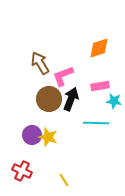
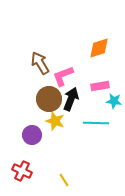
yellow star: moved 7 px right, 16 px up
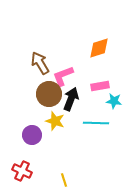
brown circle: moved 5 px up
yellow line: rotated 16 degrees clockwise
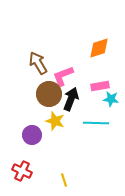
brown arrow: moved 2 px left
cyan star: moved 3 px left, 2 px up
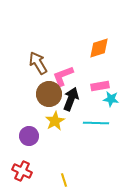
yellow star: rotated 24 degrees clockwise
purple circle: moved 3 px left, 1 px down
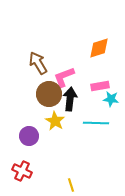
pink L-shape: moved 1 px right, 1 px down
black arrow: moved 1 px left; rotated 15 degrees counterclockwise
yellow star: rotated 12 degrees counterclockwise
yellow line: moved 7 px right, 5 px down
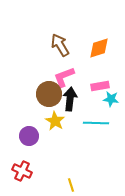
brown arrow: moved 22 px right, 18 px up
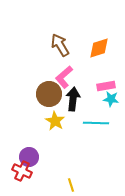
pink L-shape: rotated 20 degrees counterclockwise
pink rectangle: moved 6 px right
black arrow: moved 3 px right
purple circle: moved 21 px down
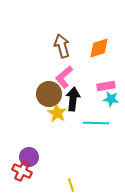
brown arrow: moved 2 px right, 1 px down; rotated 15 degrees clockwise
yellow star: moved 2 px right, 8 px up
